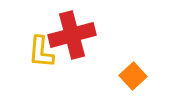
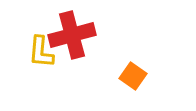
orange square: rotated 12 degrees counterclockwise
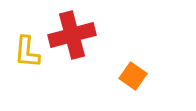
yellow L-shape: moved 14 px left
